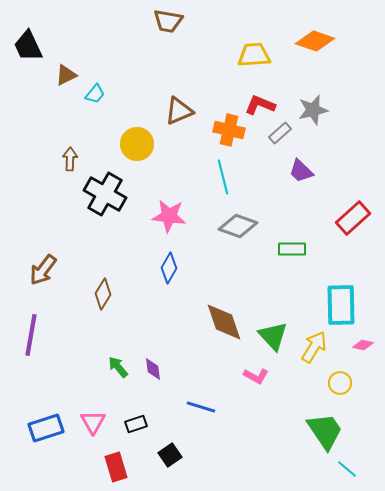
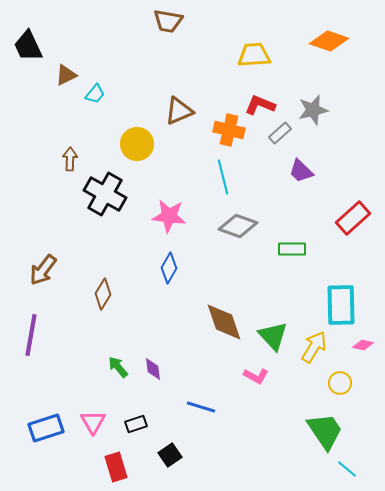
orange diamond at (315, 41): moved 14 px right
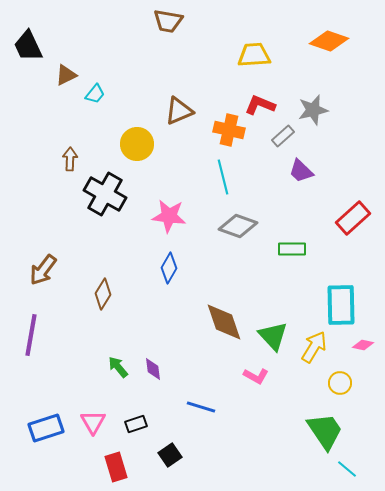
gray rectangle at (280, 133): moved 3 px right, 3 px down
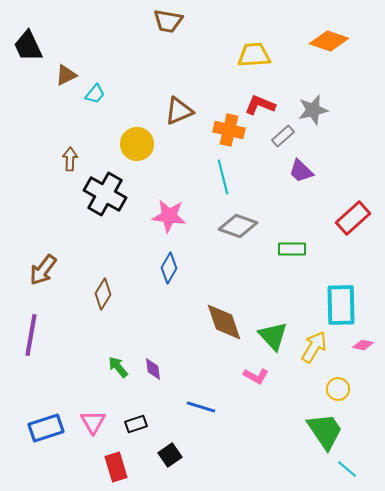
yellow circle at (340, 383): moved 2 px left, 6 px down
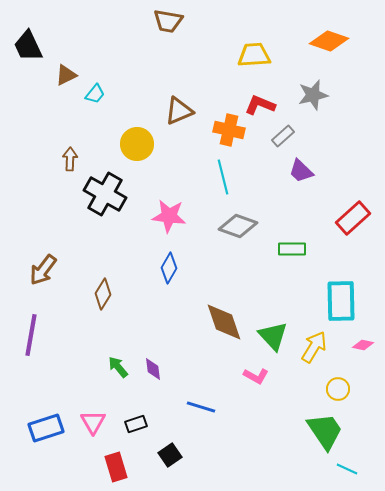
gray star at (313, 110): moved 15 px up
cyan rectangle at (341, 305): moved 4 px up
cyan line at (347, 469): rotated 15 degrees counterclockwise
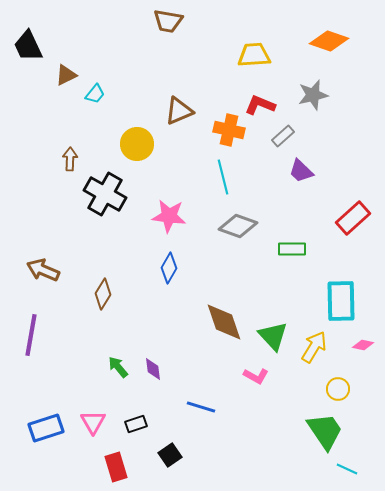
brown arrow at (43, 270): rotated 76 degrees clockwise
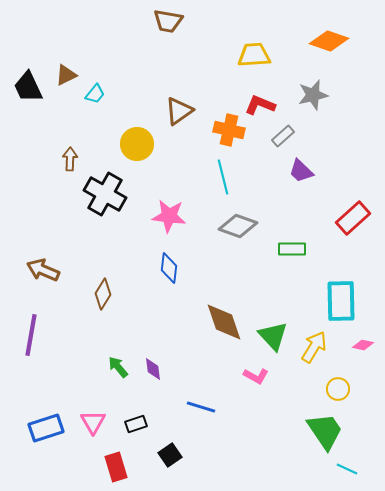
black trapezoid at (28, 46): moved 41 px down
brown triangle at (179, 111): rotated 12 degrees counterclockwise
blue diamond at (169, 268): rotated 24 degrees counterclockwise
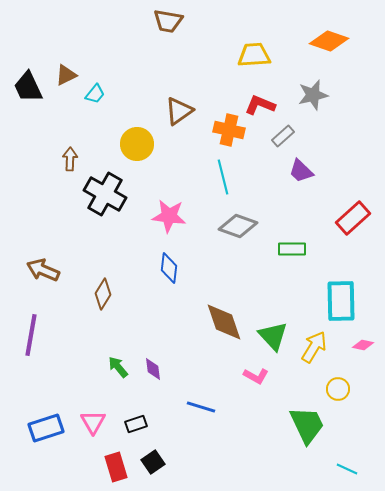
green trapezoid at (325, 431): moved 18 px left, 6 px up; rotated 9 degrees clockwise
black square at (170, 455): moved 17 px left, 7 px down
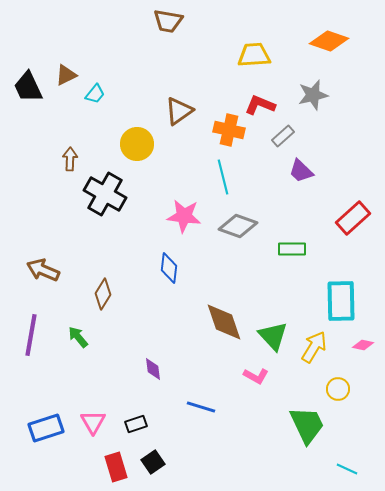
pink star at (169, 216): moved 15 px right
green arrow at (118, 367): moved 40 px left, 30 px up
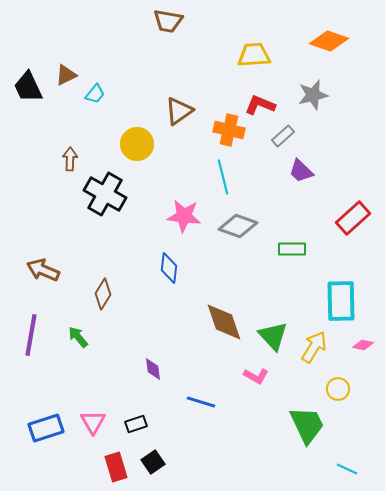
blue line at (201, 407): moved 5 px up
